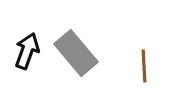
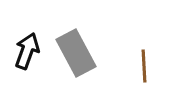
gray rectangle: rotated 12 degrees clockwise
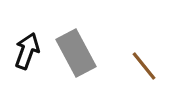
brown line: rotated 36 degrees counterclockwise
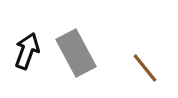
brown line: moved 1 px right, 2 px down
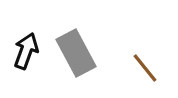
black arrow: moved 1 px left
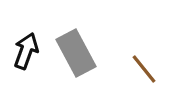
brown line: moved 1 px left, 1 px down
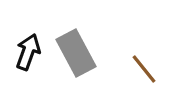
black arrow: moved 2 px right, 1 px down
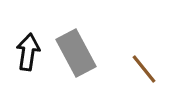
black arrow: rotated 12 degrees counterclockwise
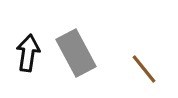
black arrow: moved 1 px down
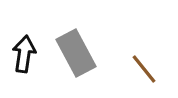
black arrow: moved 4 px left, 1 px down
